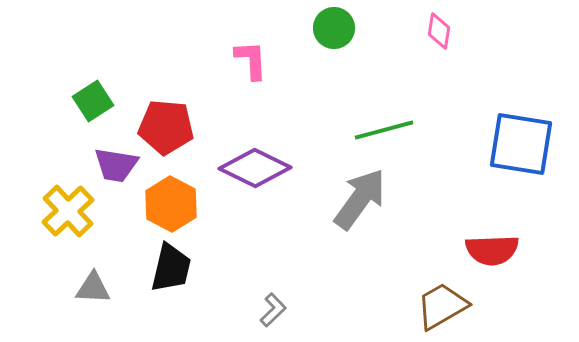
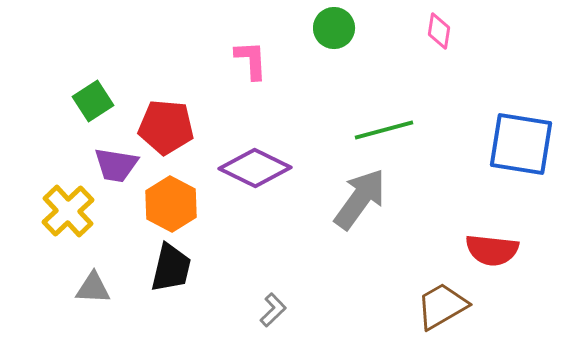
red semicircle: rotated 8 degrees clockwise
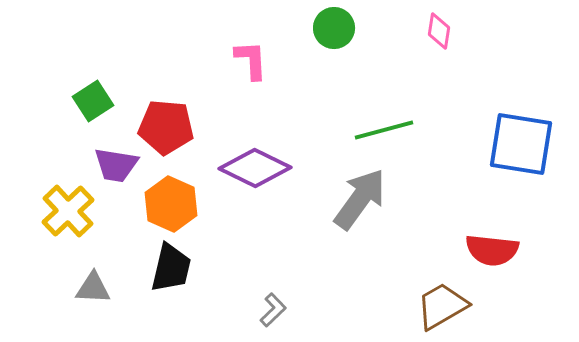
orange hexagon: rotated 4 degrees counterclockwise
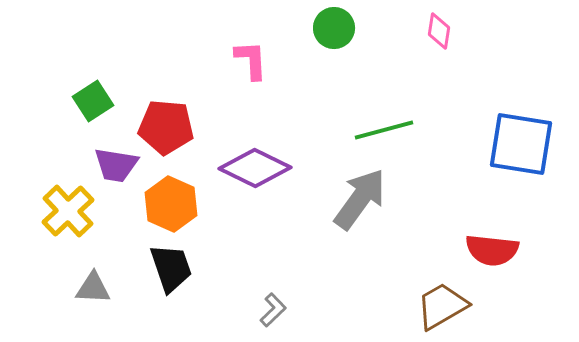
black trapezoid: rotated 32 degrees counterclockwise
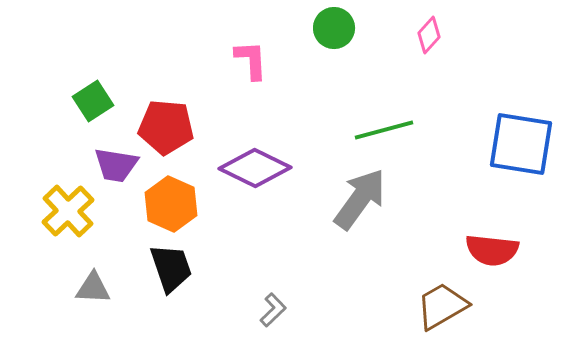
pink diamond: moved 10 px left, 4 px down; rotated 33 degrees clockwise
